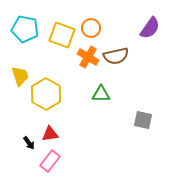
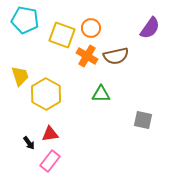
cyan pentagon: moved 9 px up
orange cross: moved 1 px left, 1 px up
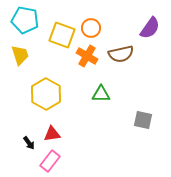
brown semicircle: moved 5 px right, 2 px up
yellow trapezoid: moved 21 px up
red triangle: moved 2 px right
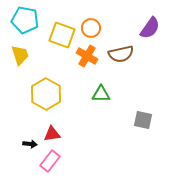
black arrow: moved 1 px right, 1 px down; rotated 48 degrees counterclockwise
